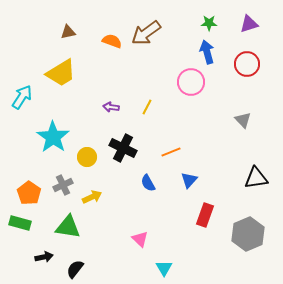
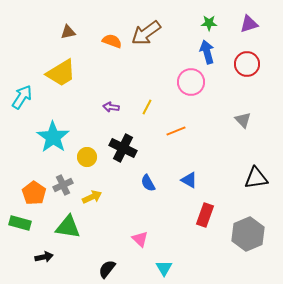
orange line: moved 5 px right, 21 px up
blue triangle: rotated 42 degrees counterclockwise
orange pentagon: moved 5 px right
black semicircle: moved 32 px right
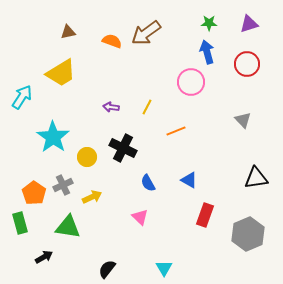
green rectangle: rotated 60 degrees clockwise
pink triangle: moved 22 px up
black arrow: rotated 18 degrees counterclockwise
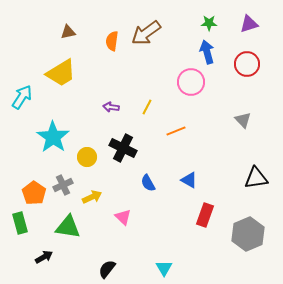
orange semicircle: rotated 102 degrees counterclockwise
pink triangle: moved 17 px left
